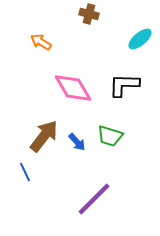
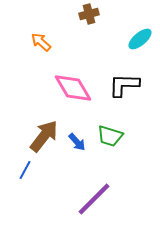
brown cross: rotated 30 degrees counterclockwise
orange arrow: rotated 10 degrees clockwise
blue line: moved 2 px up; rotated 54 degrees clockwise
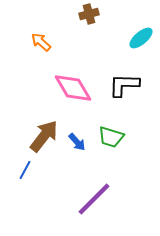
cyan ellipse: moved 1 px right, 1 px up
green trapezoid: moved 1 px right, 1 px down
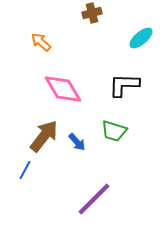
brown cross: moved 3 px right, 1 px up
pink diamond: moved 10 px left, 1 px down
green trapezoid: moved 3 px right, 6 px up
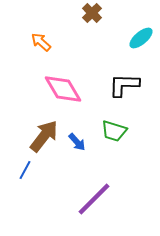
brown cross: rotated 30 degrees counterclockwise
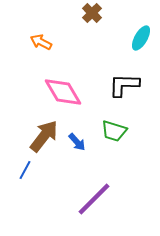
cyan ellipse: rotated 20 degrees counterclockwise
orange arrow: rotated 15 degrees counterclockwise
pink diamond: moved 3 px down
